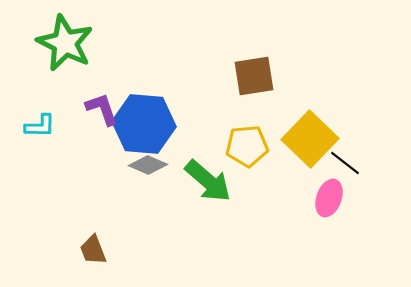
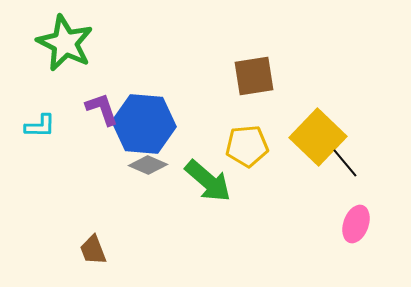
yellow square: moved 8 px right, 2 px up
black line: rotated 12 degrees clockwise
pink ellipse: moved 27 px right, 26 px down
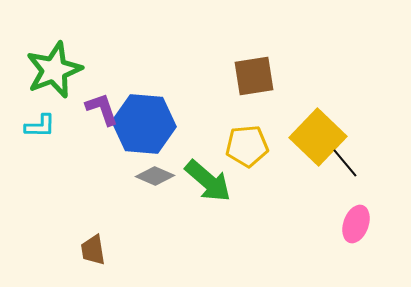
green star: moved 11 px left, 27 px down; rotated 24 degrees clockwise
gray diamond: moved 7 px right, 11 px down
brown trapezoid: rotated 12 degrees clockwise
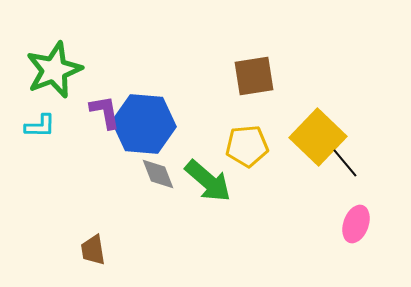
purple L-shape: moved 3 px right, 3 px down; rotated 9 degrees clockwise
gray diamond: moved 3 px right, 2 px up; rotated 45 degrees clockwise
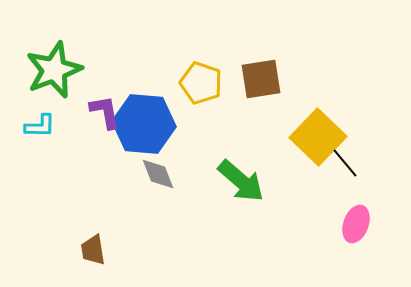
brown square: moved 7 px right, 3 px down
yellow pentagon: moved 46 px left, 63 px up; rotated 24 degrees clockwise
green arrow: moved 33 px right
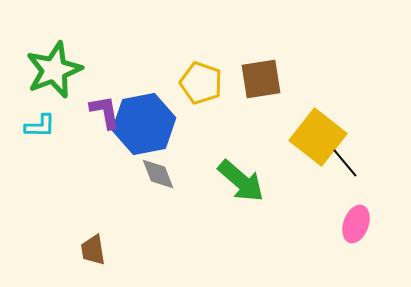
blue hexagon: rotated 16 degrees counterclockwise
yellow square: rotated 6 degrees counterclockwise
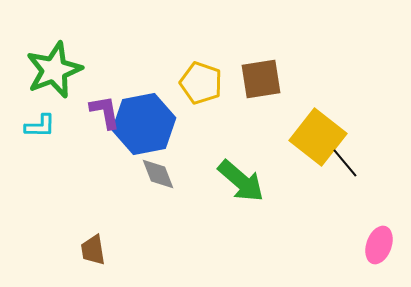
pink ellipse: moved 23 px right, 21 px down
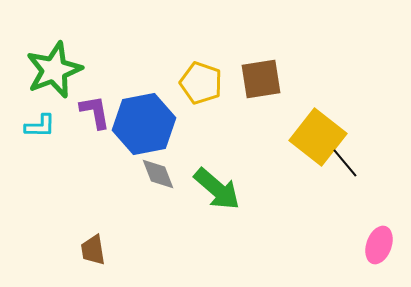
purple L-shape: moved 10 px left
green arrow: moved 24 px left, 8 px down
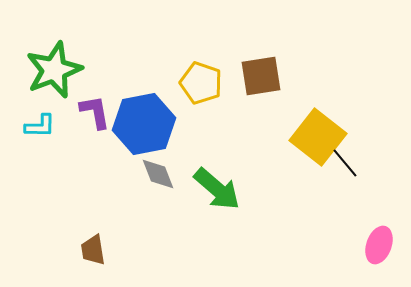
brown square: moved 3 px up
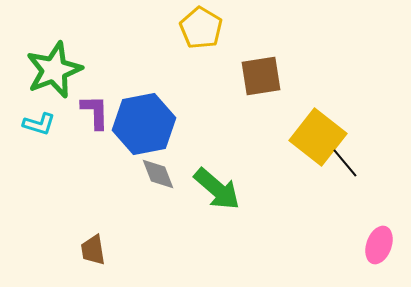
yellow pentagon: moved 55 px up; rotated 12 degrees clockwise
purple L-shape: rotated 9 degrees clockwise
cyan L-shape: moved 1 px left, 2 px up; rotated 16 degrees clockwise
